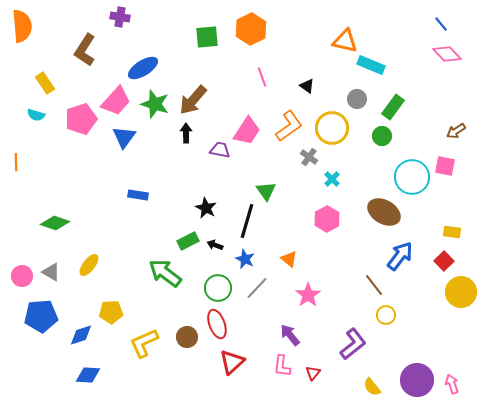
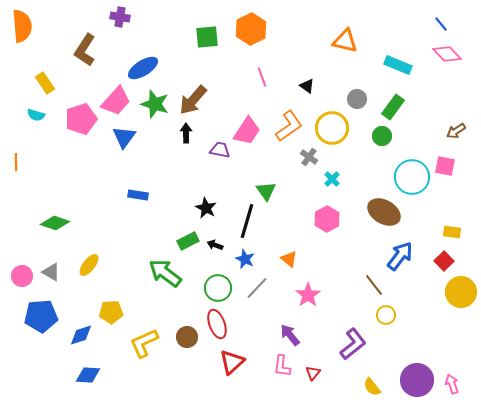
cyan rectangle at (371, 65): moved 27 px right
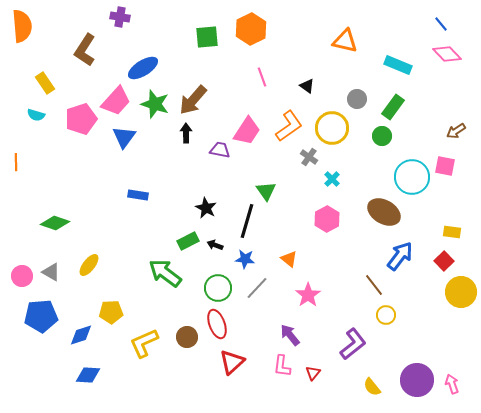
blue star at (245, 259): rotated 18 degrees counterclockwise
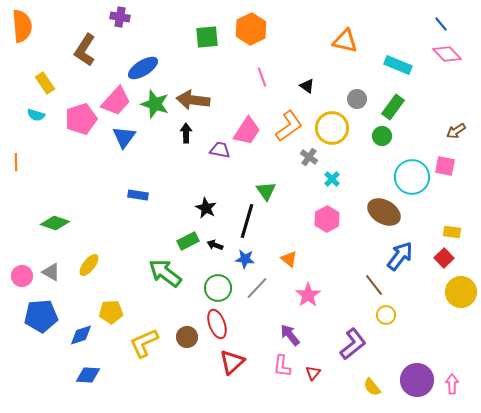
brown arrow at (193, 100): rotated 56 degrees clockwise
red square at (444, 261): moved 3 px up
pink arrow at (452, 384): rotated 18 degrees clockwise
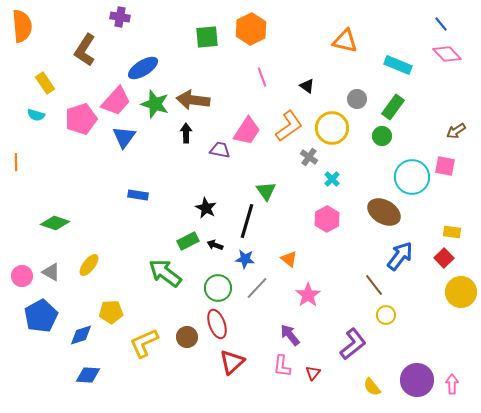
blue pentagon at (41, 316): rotated 24 degrees counterclockwise
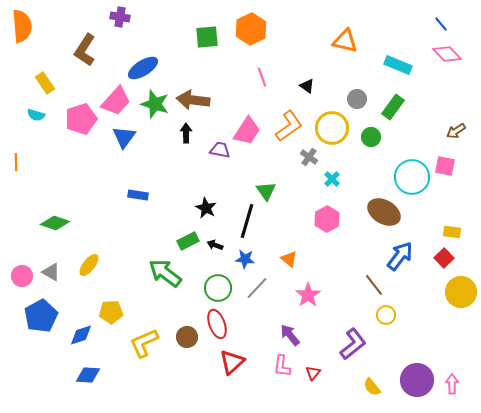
green circle at (382, 136): moved 11 px left, 1 px down
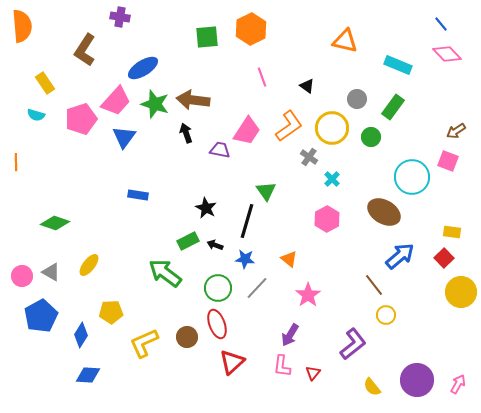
black arrow at (186, 133): rotated 18 degrees counterclockwise
pink square at (445, 166): moved 3 px right, 5 px up; rotated 10 degrees clockwise
blue arrow at (400, 256): rotated 12 degrees clockwise
blue diamond at (81, 335): rotated 40 degrees counterclockwise
purple arrow at (290, 335): rotated 110 degrees counterclockwise
pink arrow at (452, 384): moved 6 px right; rotated 30 degrees clockwise
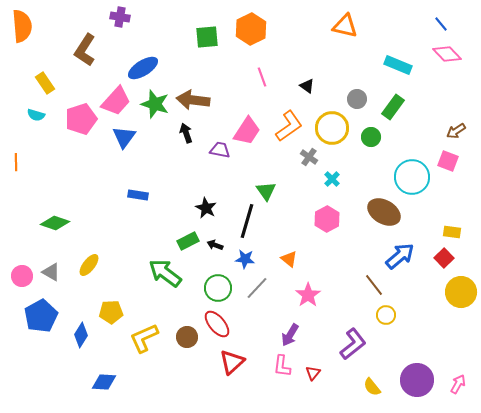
orange triangle at (345, 41): moved 15 px up
red ellipse at (217, 324): rotated 20 degrees counterclockwise
yellow L-shape at (144, 343): moved 5 px up
blue diamond at (88, 375): moved 16 px right, 7 px down
